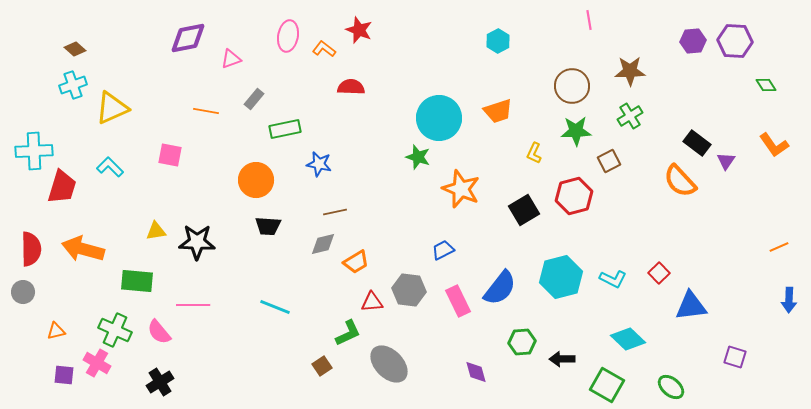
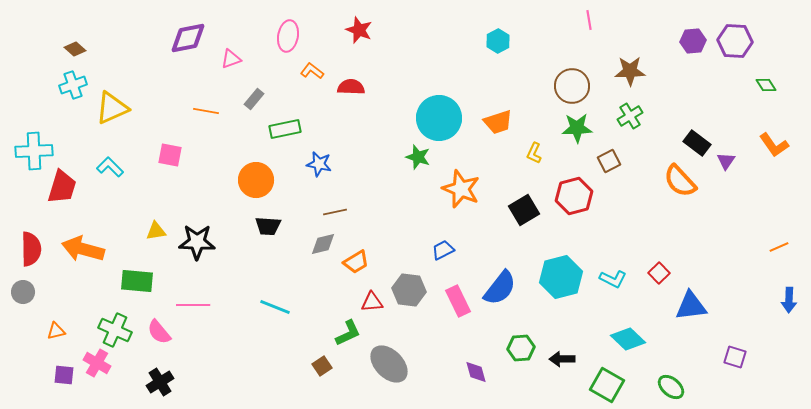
orange L-shape at (324, 49): moved 12 px left, 22 px down
orange trapezoid at (498, 111): moved 11 px down
green star at (576, 131): moved 1 px right, 3 px up
green hexagon at (522, 342): moved 1 px left, 6 px down
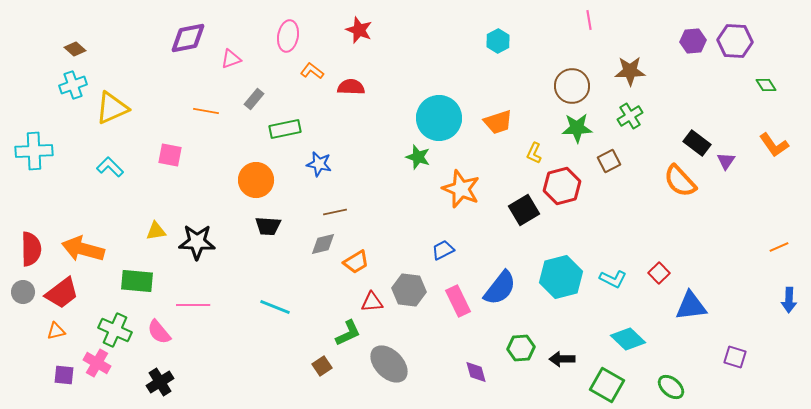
red trapezoid at (62, 187): moved 106 px down; rotated 36 degrees clockwise
red hexagon at (574, 196): moved 12 px left, 10 px up
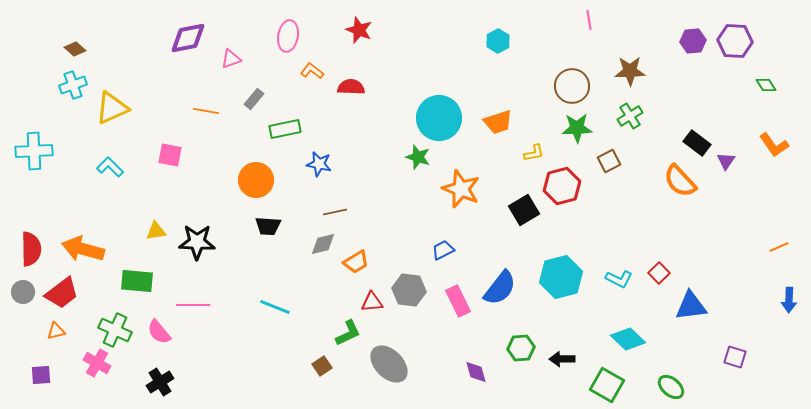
yellow L-shape at (534, 153): rotated 125 degrees counterclockwise
cyan L-shape at (613, 279): moved 6 px right
purple square at (64, 375): moved 23 px left; rotated 10 degrees counterclockwise
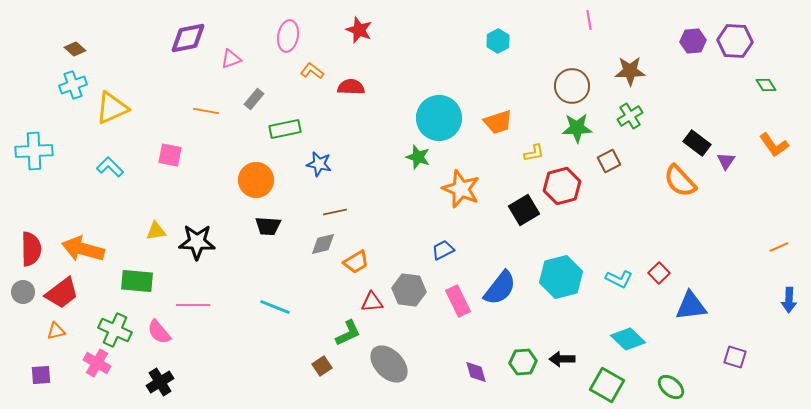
green hexagon at (521, 348): moved 2 px right, 14 px down
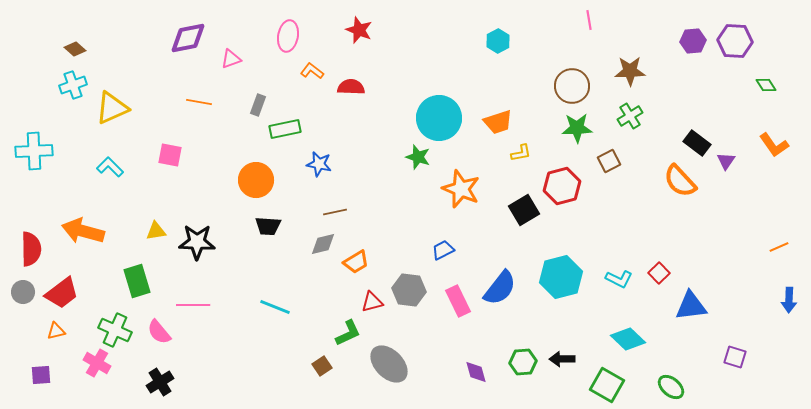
gray rectangle at (254, 99): moved 4 px right, 6 px down; rotated 20 degrees counterclockwise
orange line at (206, 111): moved 7 px left, 9 px up
yellow L-shape at (534, 153): moved 13 px left
orange arrow at (83, 249): moved 18 px up
green rectangle at (137, 281): rotated 68 degrees clockwise
red triangle at (372, 302): rotated 10 degrees counterclockwise
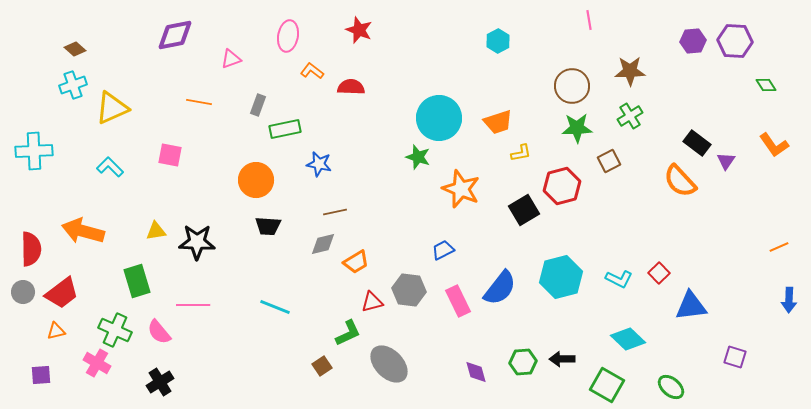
purple diamond at (188, 38): moved 13 px left, 3 px up
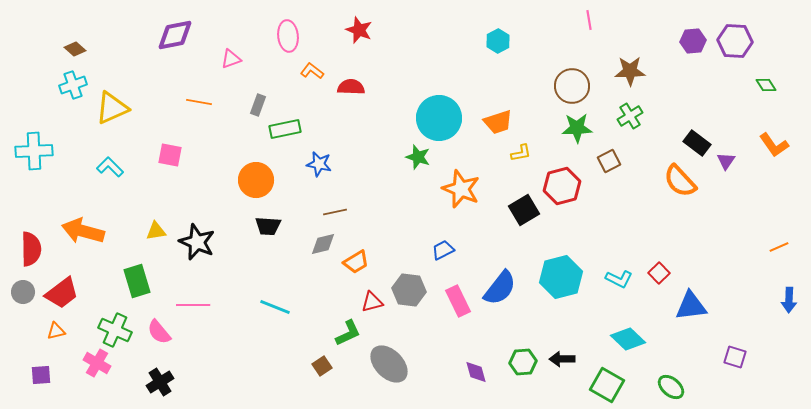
pink ellipse at (288, 36): rotated 16 degrees counterclockwise
black star at (197, 242): rotated 21 degrees clockwise
